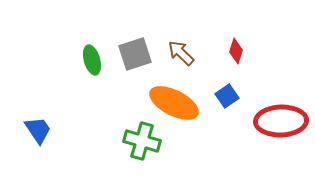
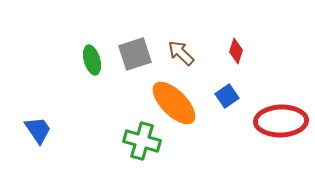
orange ellipse: rotated 18 degrees clockwise
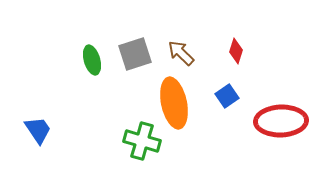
orange ellipse: rotated 33 degrees clockwise
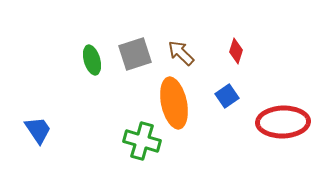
red ellipse: moved 2 px right, 1 px down
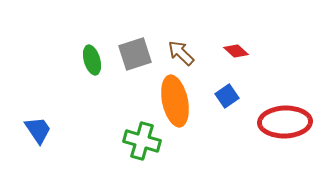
red diamond: rotated 65 degrees counterclockwise
orange ellipse: moved 1 px right, 2 px up
red ellipse: moved 2 px right
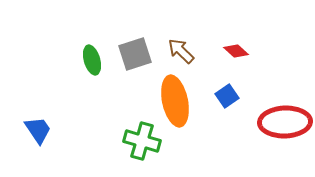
brown arrow: moved 2 px up
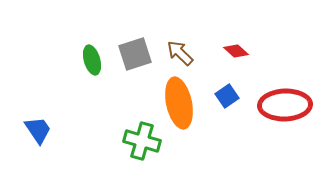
brown arrow: moved 1 px left, 2 px down
orange ellipse: moved 4 px right, 2 px down
red ellipse: moved 17 px up
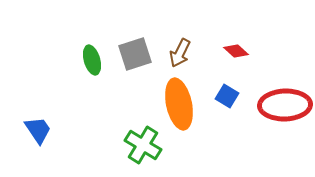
brown arrow: rotated 108 degrees counterclockwise
blue square: rotated 25 degrees counterclockwise
orange ellipse: moved 1 px down
green cross: moved 1 px right, 4 px down; rotated 15 degrees clockwise
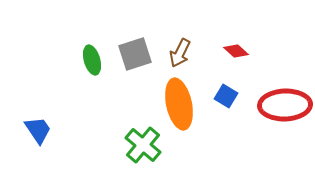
blue square: moved 1 px left
green cross: rotated 9 degrees clockwise
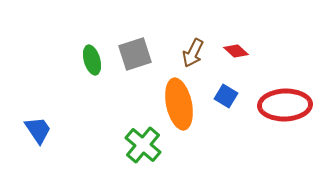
brown arrow: moved 13 px right
